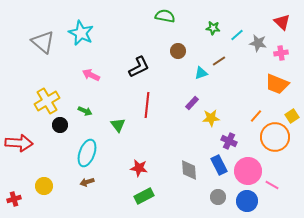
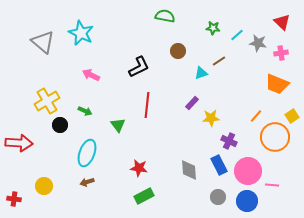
pink line: rotated 24 degrees counterclockwise
red cross: rotated 24 degrees clockwise
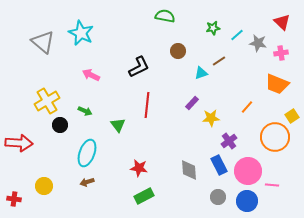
green star: rotated 16 degrees counterclockwise
orange line: moved 9 px left, 9 px up
purple cross: rotated 28 degrees clockwise
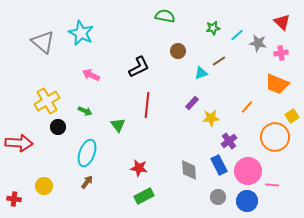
black circle: moved 2 px left, 2 px down
brown arrow: rotated 144 degrees clockwise
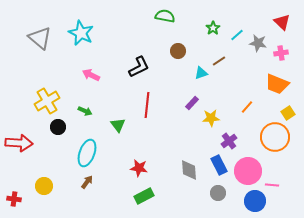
green star: rotated 24 degrees counterclockwise
gray triangle: moved 3 px left, 4 px up
yellow square: moved 4 px left, 3 px up
gray circle: moved 4 px up
blue circle: moved 8 px right
